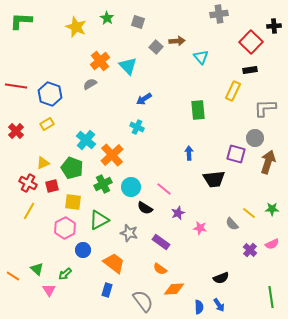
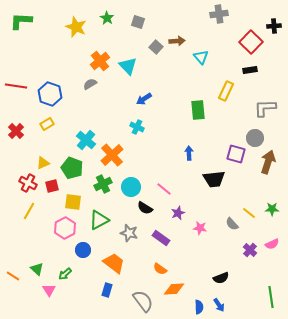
yellow rectangle at (233, 91): moved 7 px left
purple rectangle at (161, 242): moved 4 px up
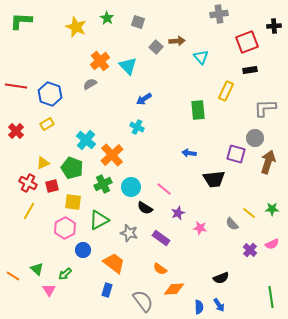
red square at (251, 42): moved 4 px left; rotated 25 degrees clockwise
blue arrow at (189, 153): rotated 80 degrees counterclockwise
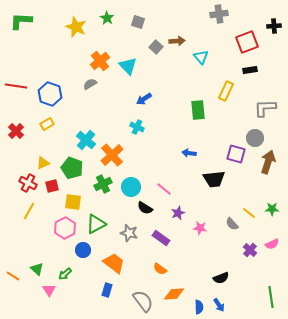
green triangle at (99, 220): moved 3 px left, 4 px down
orange diamond at (174, 289): moved 5 px down
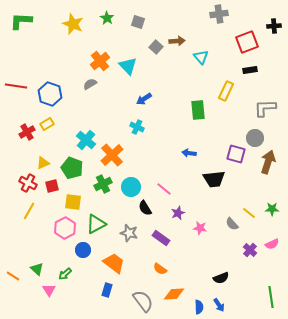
yellow star at (76, 27): moved 3 px left, 3 px up
red cross at (16, 131): moved 11 px right, 1 px down; rotated 14 degrees clockwise
black semicircle at (145, 208): rotated 28 degrees clockwise
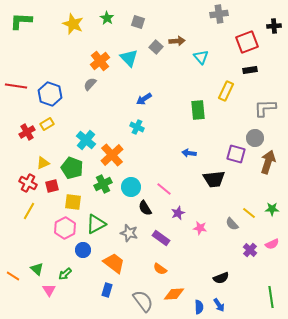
cyan triangle at (128, 66): moved 1 px right, 8 px up
gray semicircle at (90, 84): rotated 16 degrees counterclockwise
